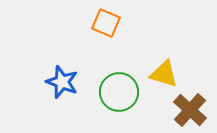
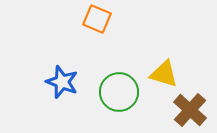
orange square: moved 9 px left, 4 px up
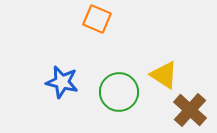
yellow triangle: moved 1 px down; rotated 16 degrees clockwise
blue star: rotated 8 degrees counterclockwise
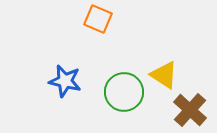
orange square: moved 1 px right
blue star: moved 3 px right, 1 px up
green circle: moved 5 px right
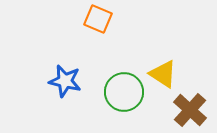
yellow triangle: moved 1 px left, 1 px up
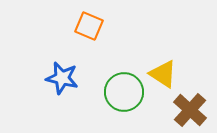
orange square: moved 9 px left, 7 px down
blue star: moved 3 px left, 3 px up
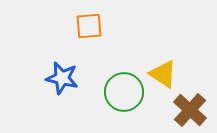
orange square: rotated 28 degrees counterclockwise
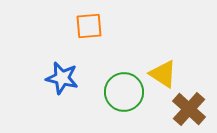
brown cross: moved 1 px left, 1 px up
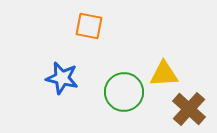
orange square: rotated 16 degrees clockwise
yellow triangle: moved 1 px right; rotated 36 degrees counterclockwise
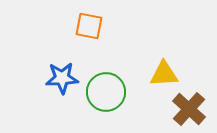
blue star: rotated 16 degrees counterclockwise
green circle: moved 18 px left
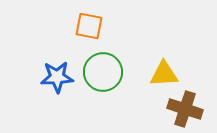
blue star: moved 5 px left, 1 px up
green circle: moved 3 px left, 20 px up
brown cross: moved 4 px left; rotated 24 degrees counterclockwise
